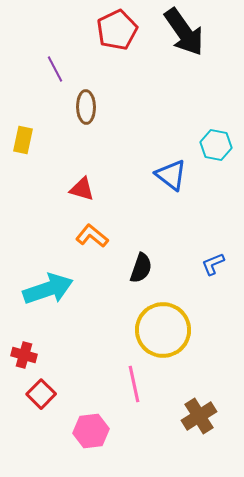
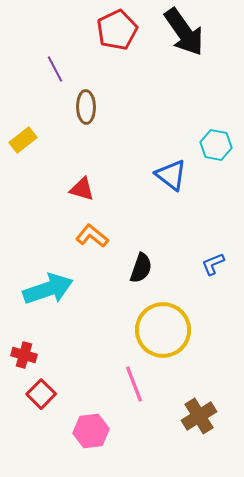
yellow rectangle: rotated 40 degrees clockwise
pink line: rotated 9 degrees counterclockwise
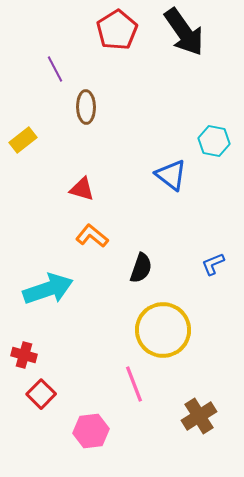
red pentagon: rotated 6 degrees counterclockwise
cyan hexagon: moved 2 px left, 4 px up
